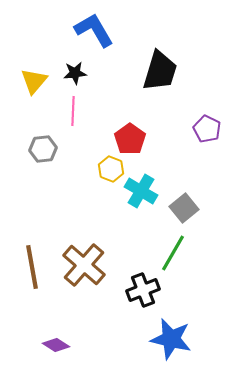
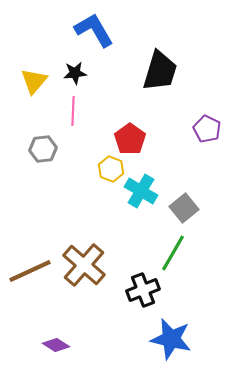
brown line: moved 2 px left, 4 px down; rotated 75 degrees clockwise
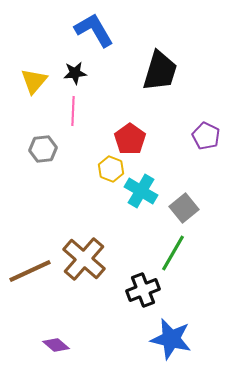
purple pentagon: moved 1 px left, 7 px down
brown cross: moved 6 px up
purple diamond: rotated 8 degrees clockwise
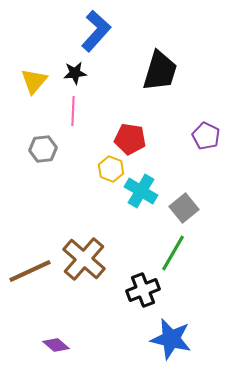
blue L-shape: moved 2 px right, 1 px down; rotated 72 degrees clockwise
red pentagon: rotated 28 degrees counterclockwise
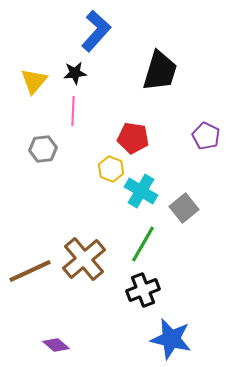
red pentagon: moved 3 px right, 1 px up
green line: moved 30 px left, 9 px up
brown cross: rotated 9 degrees clockwise
